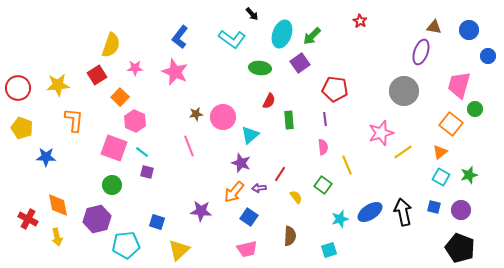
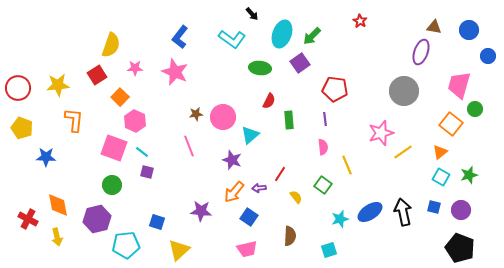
purple star at (241, 163): moved 9 px left, 3 px up
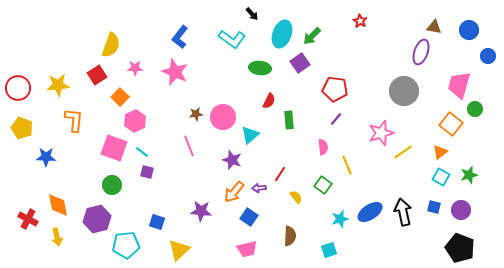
purple line at (325, 119): moved 11 px right; rotated 48 degrees clockwise
pink hexagon at (135, 121): rotated 10 degrees clockwise
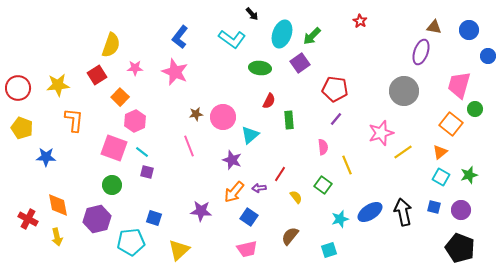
blue square at (157, 222): moved 3 px left, 4 px up
brown semicircle at (290, 236): rotated 144 degrees counterclockwise
cyan pentagon at (126, 245): moved 5 px right, 3 px up
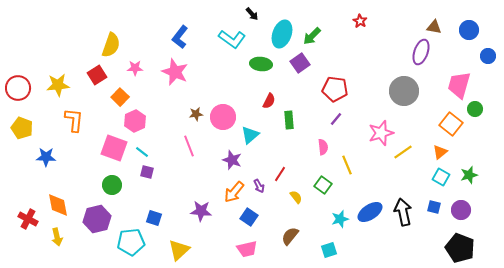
green ellipse at (260, 68): moved 1 px right, 4 px up
purple arrow at (259, 188): moved 2 px up; rotated 112 degrees counterclockwise
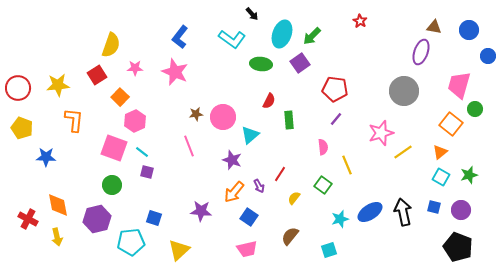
yellow semicircle at (296, 197): moved 2 px left, 1 px down; rotated 104 degrees counterclockwise
black pentagon at (460, 248): moved 2 px left, 1 px up
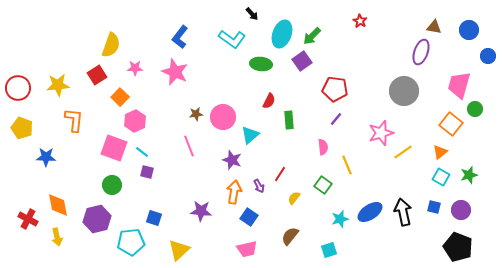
purple square at (300, 63): moved 2 px right, 2 px up
orange arrow at (234, 192): rotated 150 degrees clockwise
